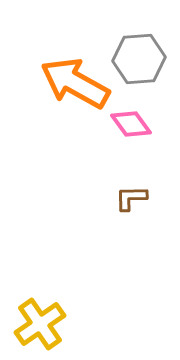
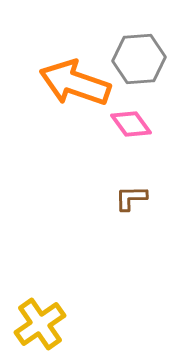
orange arrow: rotated 10 degrees counterclockwise
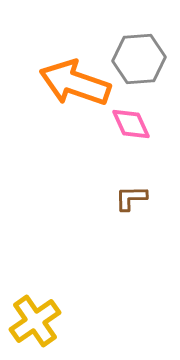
pink diamond: rotated 12 degrees clockwise
yellow cross: moved 5 px left, 3 px up
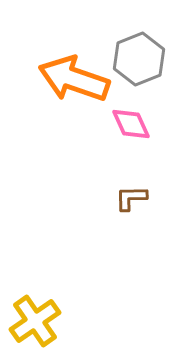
gray hexagon: rotated 18 degrees counterclockwise
orange arrow: moved 1 px left, 4 px up
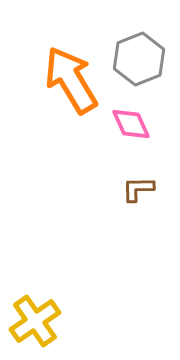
orange arrow: moved 3 px left, 1 px down; rotated 40 degrees clockwise
brown L-shape: moved 7 px right, 9 px up
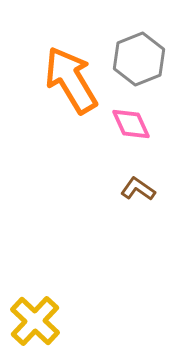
brown L-shape: rotated 36 degrees clockwise
yellow cross: rotated 12 degrees counterclockwise
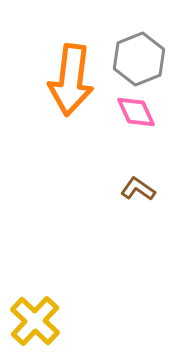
orange arrow: rotated 142 degrees counterclockwise
pink diamond: moved 5 px right, 12 px up
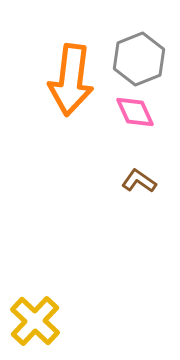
pink diamond: moved 1 px left
brown L-shape: moved 1 px right, 8 px up
